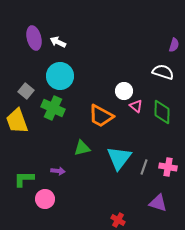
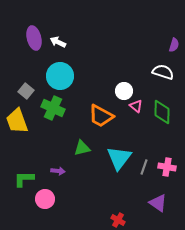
pink cross: moved 1 px left
purple triangle: rotated 18 degrees clockwise
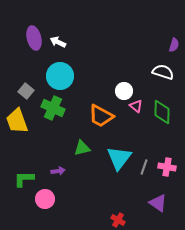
purple arrow: rotated 16 degrees counterclockwise
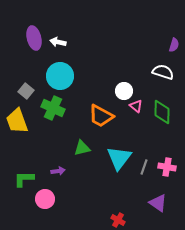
white arrow: rotated 14 degrees counterclockwise
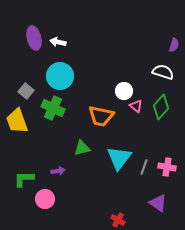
green diamond: moved 1 px left, 5 px up; rotated 40 degrees clockwise
orange trapezoid: rotated 16 degrees counterclockwise
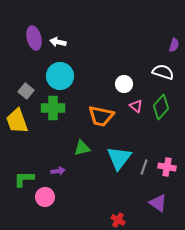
white circle: moved 7 px up
green cross: rotated 25 degrees counterclockwise
pink circle: moved 2 px up
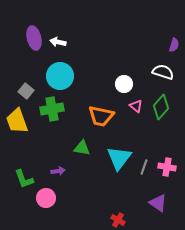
green cross: moved 1 px left, 1 px down; rotated 10 degrees counterclockwise
green triangle: rotated 24 degrees clockwise
green L-shape: rotated 110 degrees counterclockwise
pink circle: moved 1 px right, 1 px down
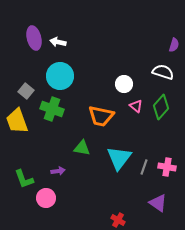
green cross: rotated 30 degrees clockwise
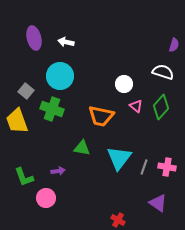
white arrow: moved 8 px right
green L-shape: moved 2 px up
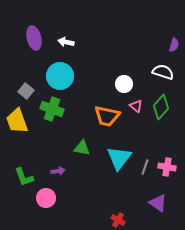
orange trapezoid: moved 6 px right
gray line: moved 1 px right
